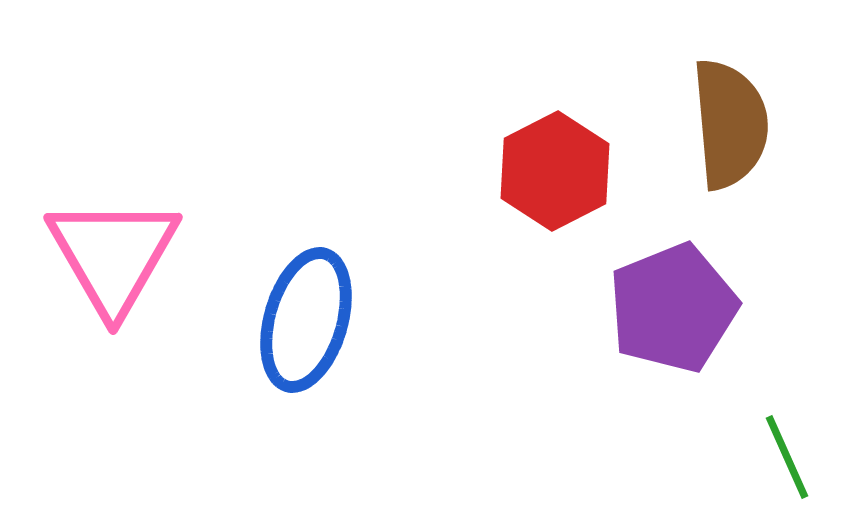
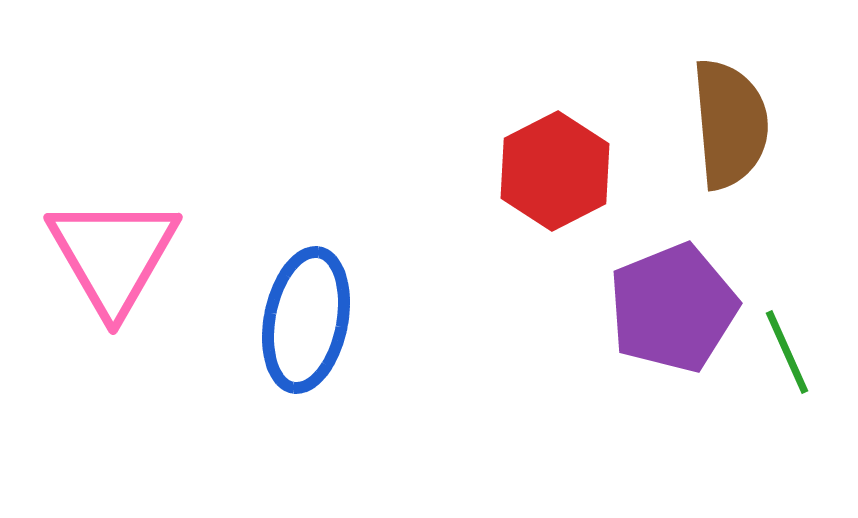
blue ellipse: rotated 5 degrees counterclockwise
green line: moved 105 px up
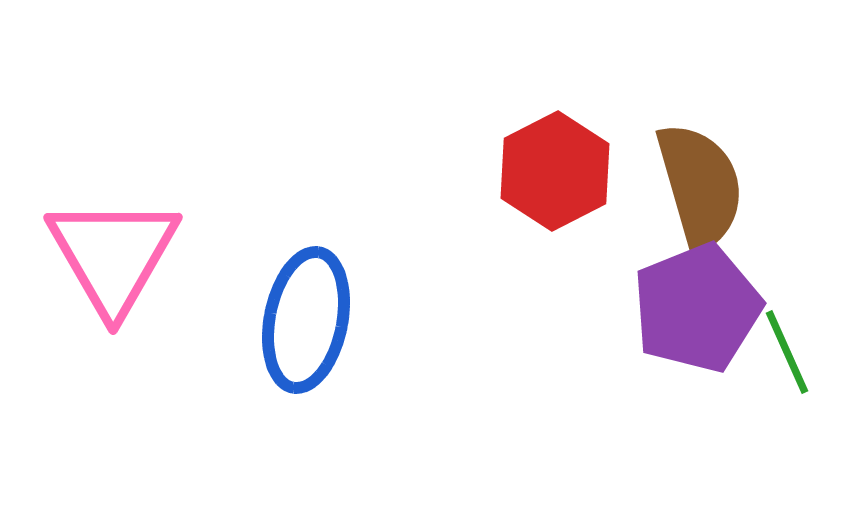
brown semicircle: moved 30 px left, 62 px down; rotated 11 degrees counterclockwise
purple pentagon: moved 24 px right
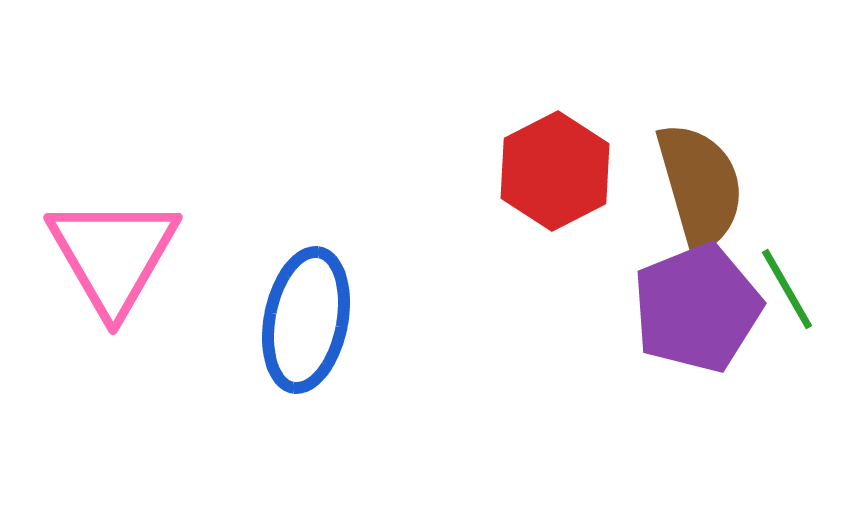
green line: moved 63 px up; rotated 6 degrees counterclockwise
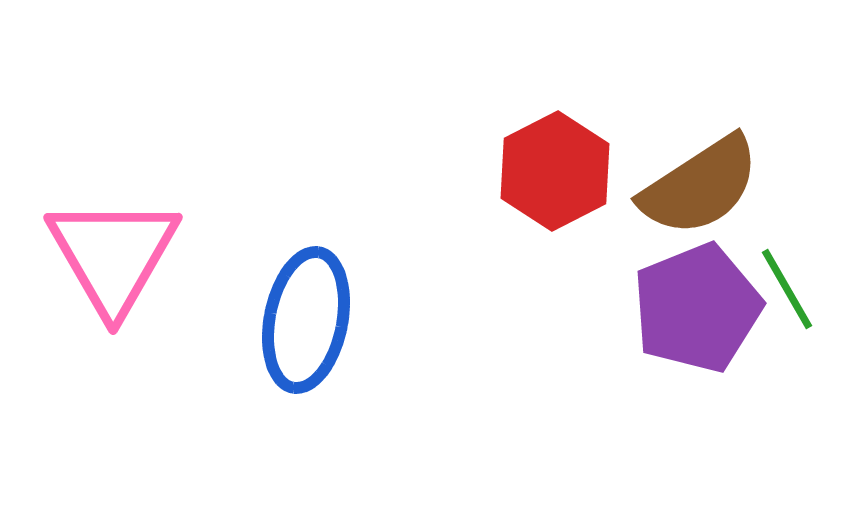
brown semicircle: rotated 73 degrees clockwise
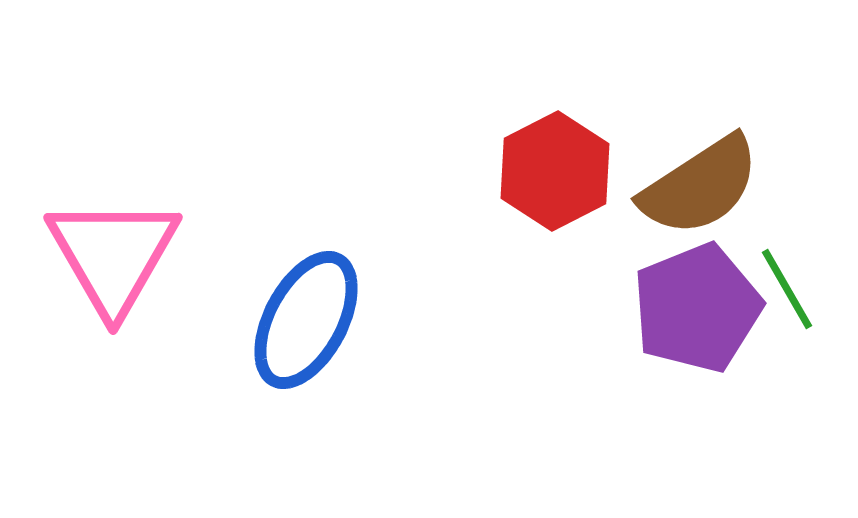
blue ellipse: rotated 17 degrees clockwise
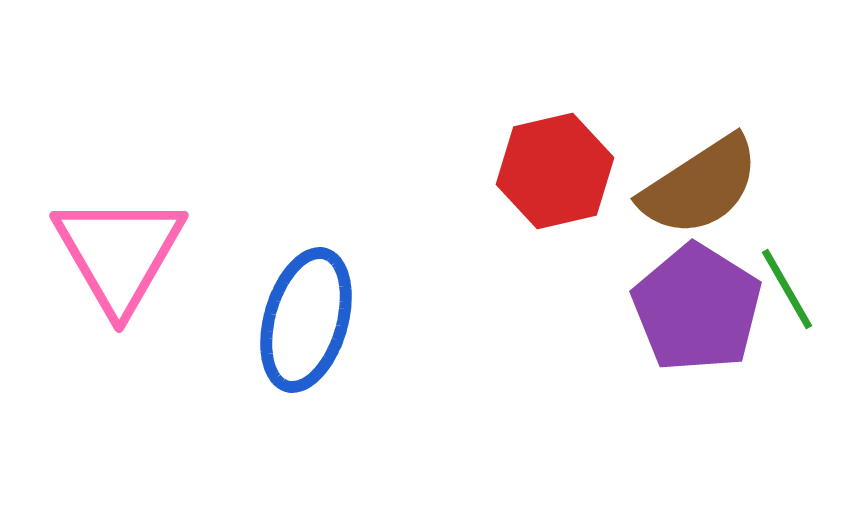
red hexagon: rotated 14 degrees clockwise
pink triangle: moved 6 px right, 2 px up
purple pentagon: rotated 18 degrees counterclockwise
blue ellipse: rotated 12 degrees counterclockwise
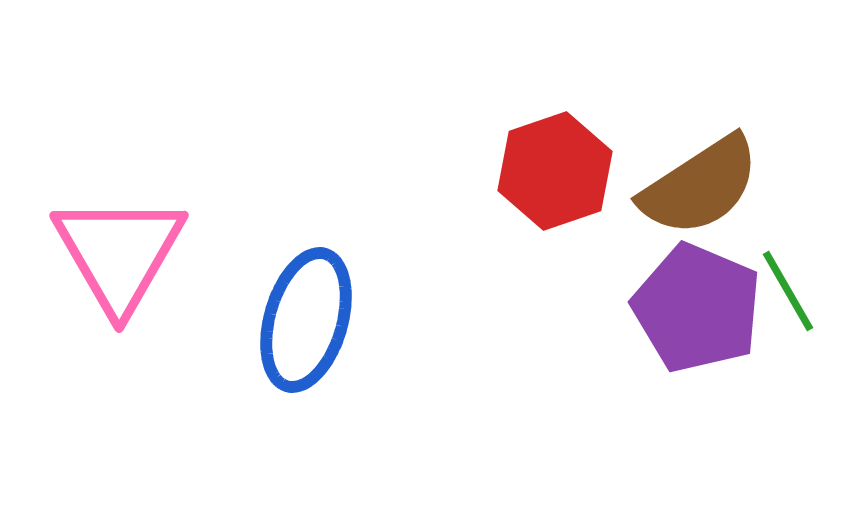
red hexagon: rotated 6 degrees counterclockwise
green line: moved 1 px right, 2 px down
purple pentagon: rotated 9 degrees counterclockwise
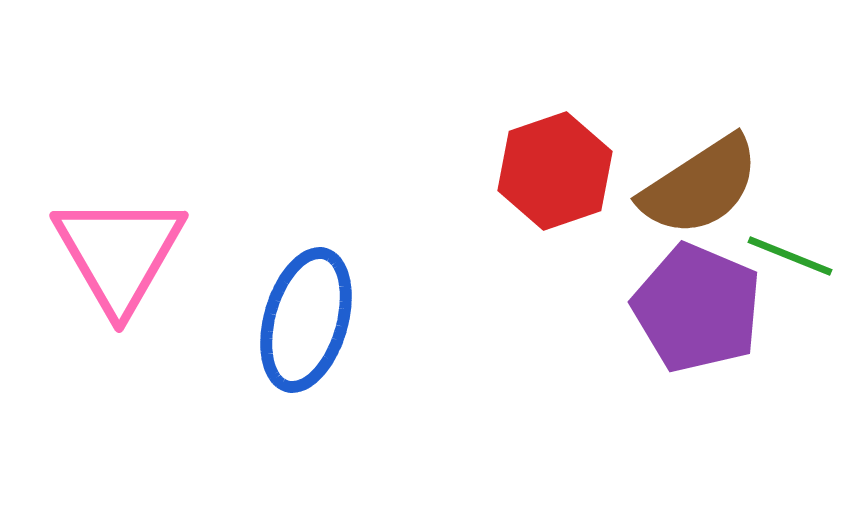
green line: moved 2 px right, 35 px up; rotated 38 degrees counterclockwise
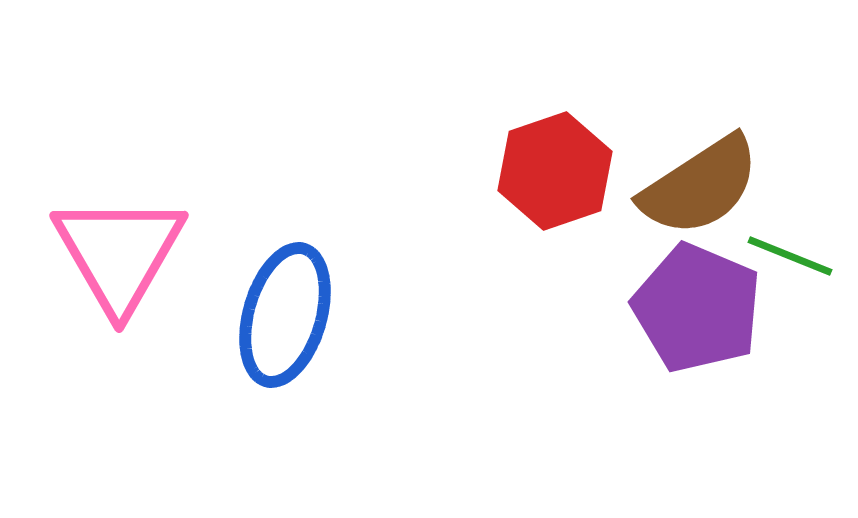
blue ellipse: moved 21 px left, 5 px up
